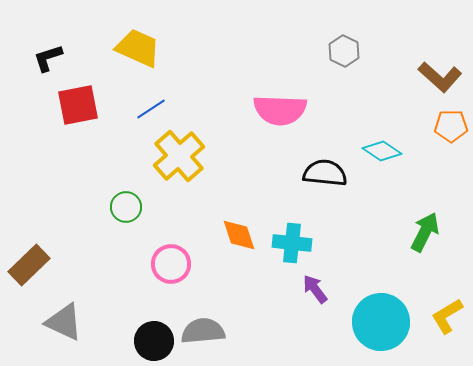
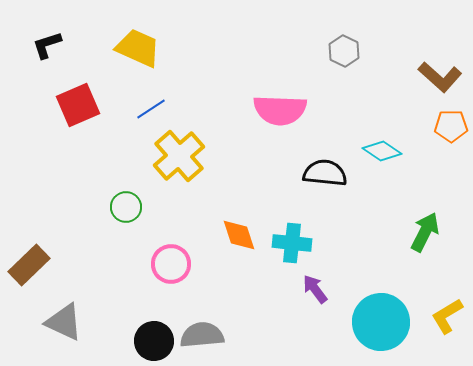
black L-shape: moved 1 px left, 13 px up
red square: rotated 12 degrees counterclockwise
gray semicircle: moved 1 px left, 4 px down
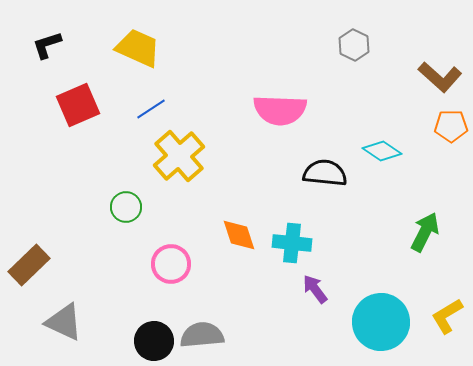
gray hexagon: moved 10 px right, 6 px up
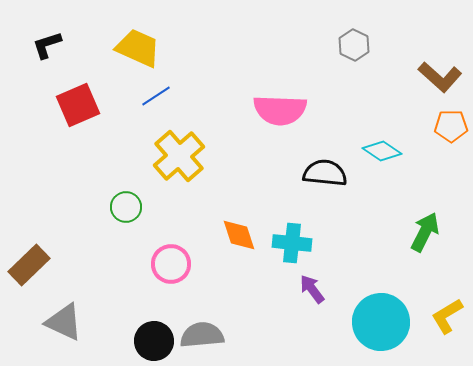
blue line: moved 5 px right, 13 px up
purple arrow: moved 3 px left
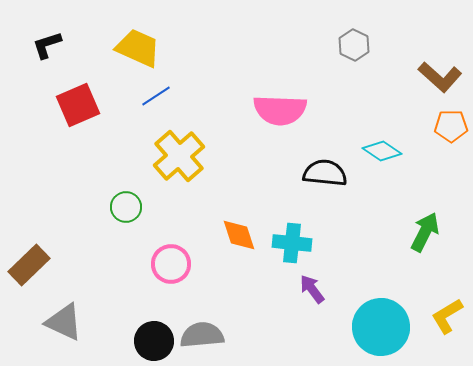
cyan circle: moved 5 px down
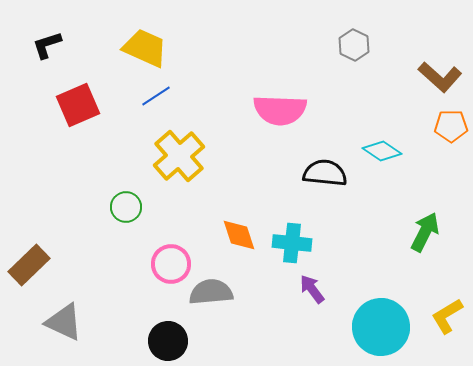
yellow trapezoid: moved 7 px right
gray semicircle: moved 9 px right, 43 px up
black circle: moved 14 px right
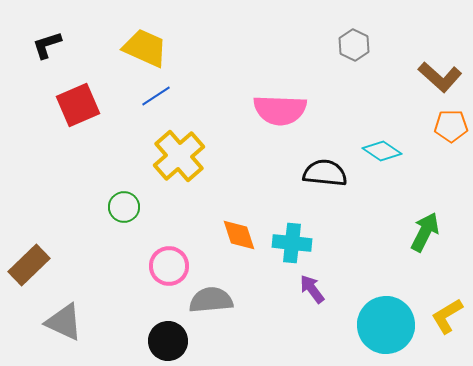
green circle: moved 2 px left
pink circle: moved 2 px left, 2 px down
gray semicircle: moved 8 px down
cyan circle: moved 5 px right, 2 px up
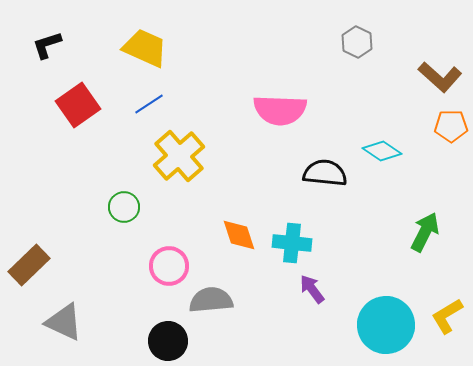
gray hexagon: moved 3 px right, 3 px up
blue line: moved 7 px left, 8 px down
red square: rotated 12 degrees counterclockwise
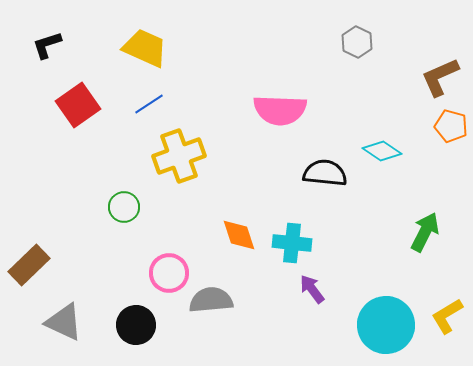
brown L-shape: rotated 114 degrees clockwise
orange pentagon: rotated 16 degrees clockwise
yellow cross: rotated 21 degrees clockwise
pink circle: moved 7 px down
black circle: moved 32 px left, 16 px up
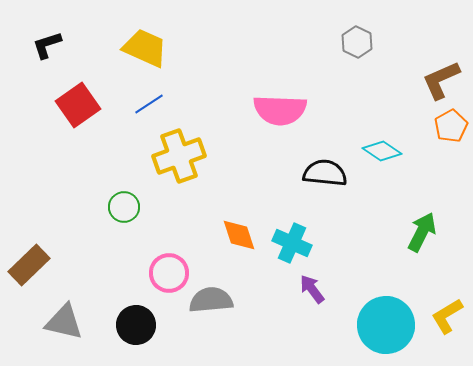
brown L-shape: moved 1 px right, 3 px down
orange pentagon: rotated 28 degrees clockwise
green arrow: moved 3 px left
cyan cross: rotated 18 degrees clockwise
gray triangle: rotated 12 degrees counterclockwise
